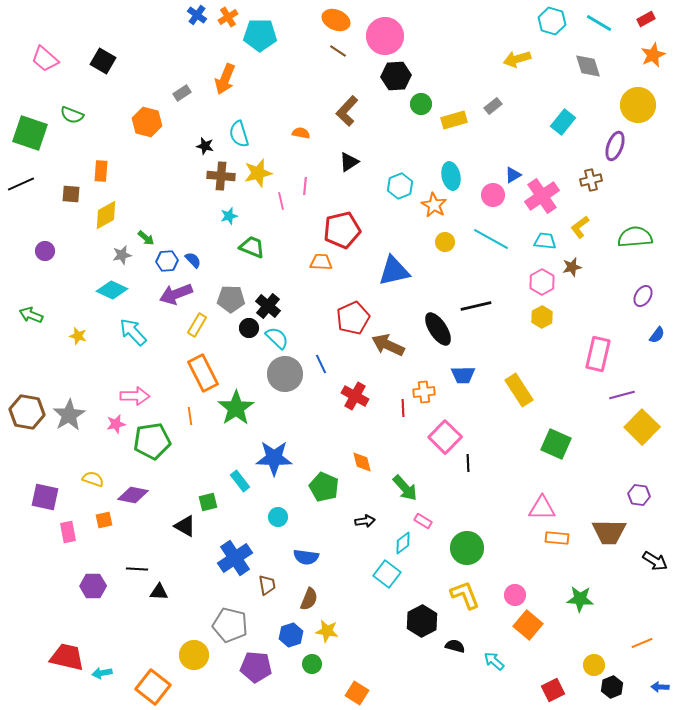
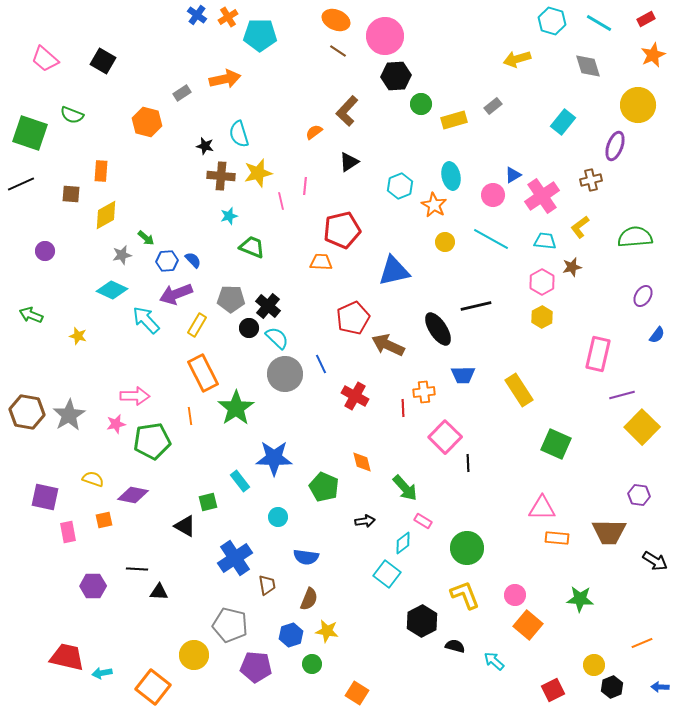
orange arrow at (225, 79): rotated 124 degrees counterclockwise
orange semicircle at (301, 133): moved 13 px right, 1 px up; rotated 48 degrees counterclockwise
cyan arrow at (133, 332): moved 13 px right, 12 px up
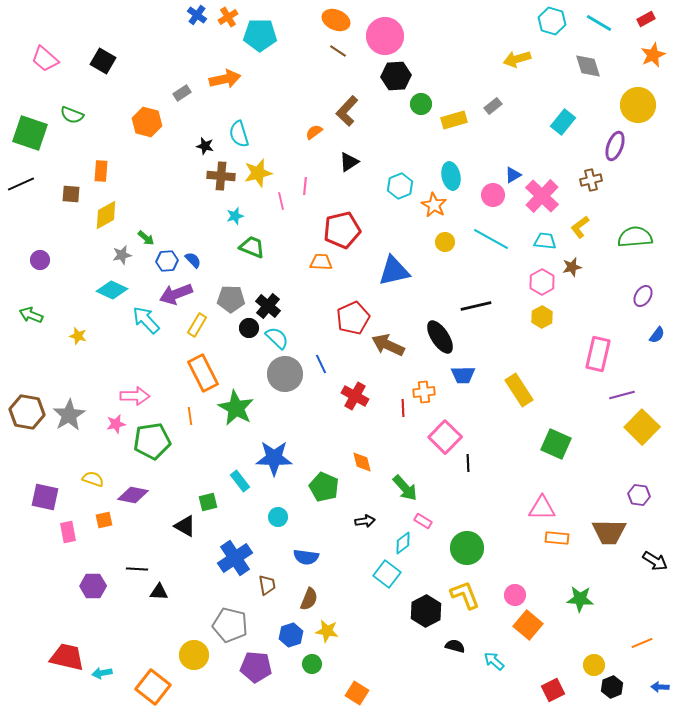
pink cross at (542, 196): rotated 12 degrees counterclockwise
cyan star at (229, 216): moved 6 px right
purple circle at (45, 251): moved 5 px left, 9 px down
black ellipse at (438, 329): moved 2 px right, 8 px down
green star at (236, 408): rotated 9 degrees counterclockwise
black hexagon at (422, 621): moved 4 px right, 10 px up
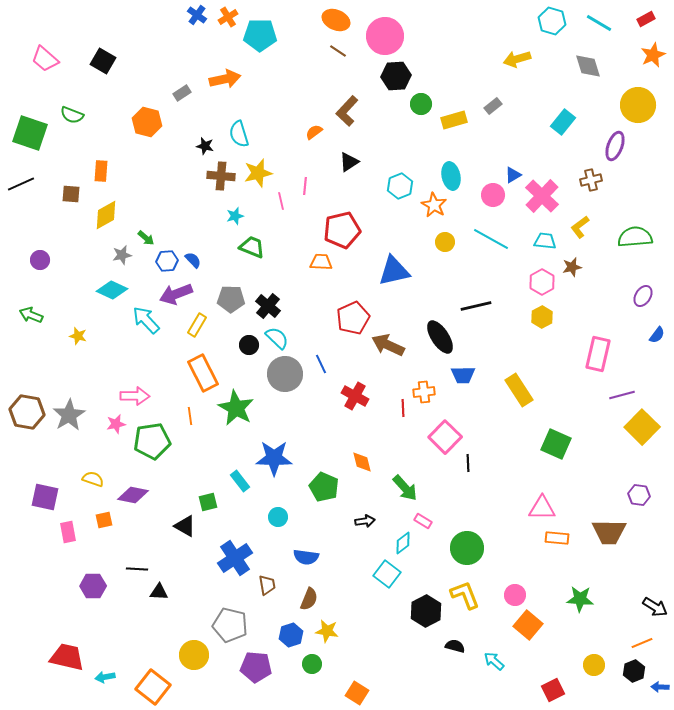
black circle at (249, 328): moved 17 px down
black arrow at (655, 561): moved 46 px down
cyan arrow at (102, 673): moved 3 px right, 4 px down
black hexagon at (612, 687): moved 22 px right, 16 px up
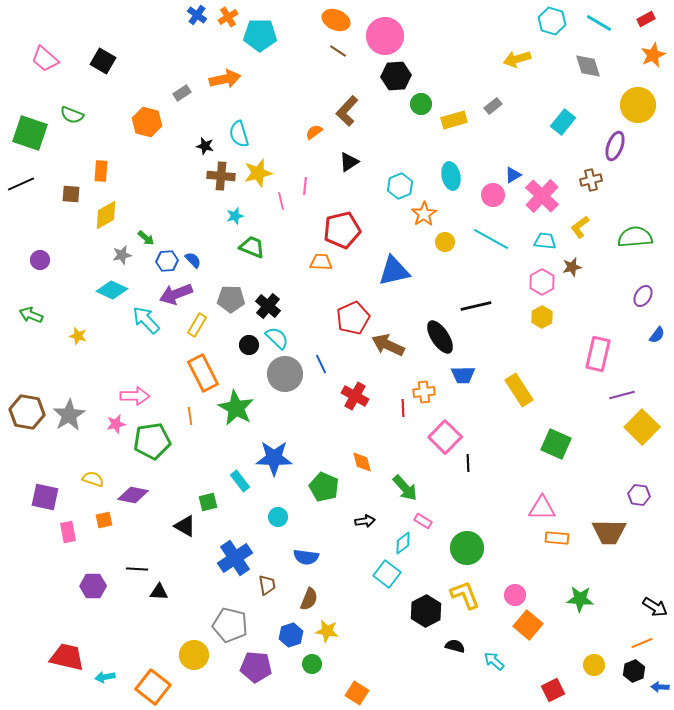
orange star at (434, 205): moved 10 px left, 9 px down; rotated 10 degrees clockwise
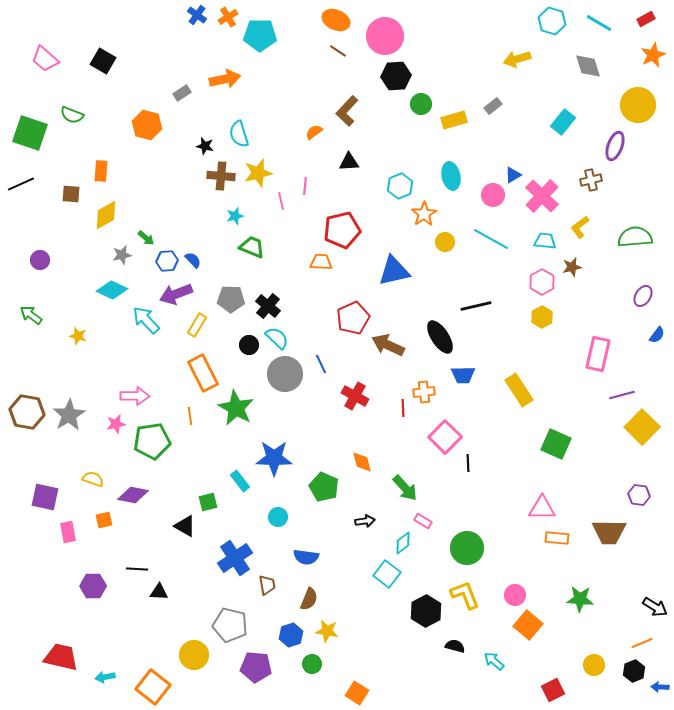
orange hexagon at (147, 122): moved 3 px down
black triangle at (349, 162): rotated 30 degrees clockwise
green arrow at (31, 315): rotated 15 degrees clockwise
red trapezoid at (67, 657): moved 6 px left
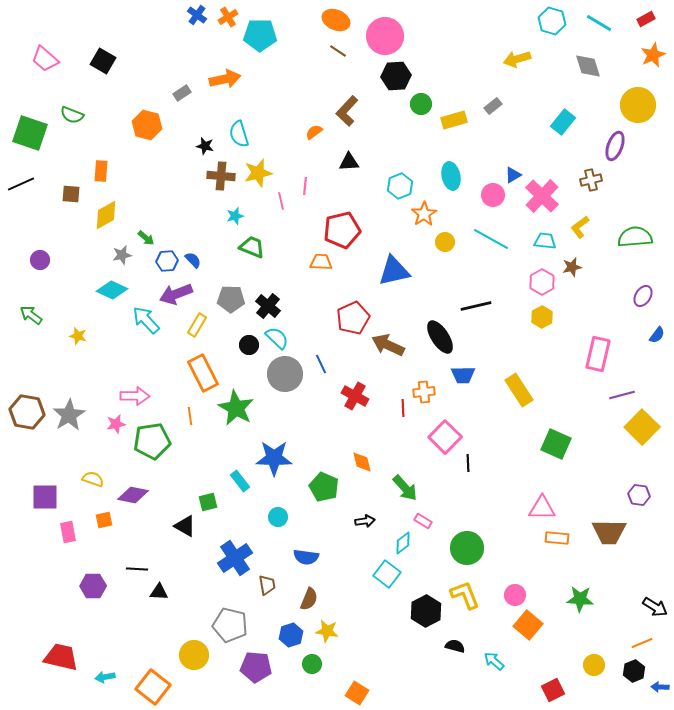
purple square at (45, 497): rotated 12 degrees counterclockwise
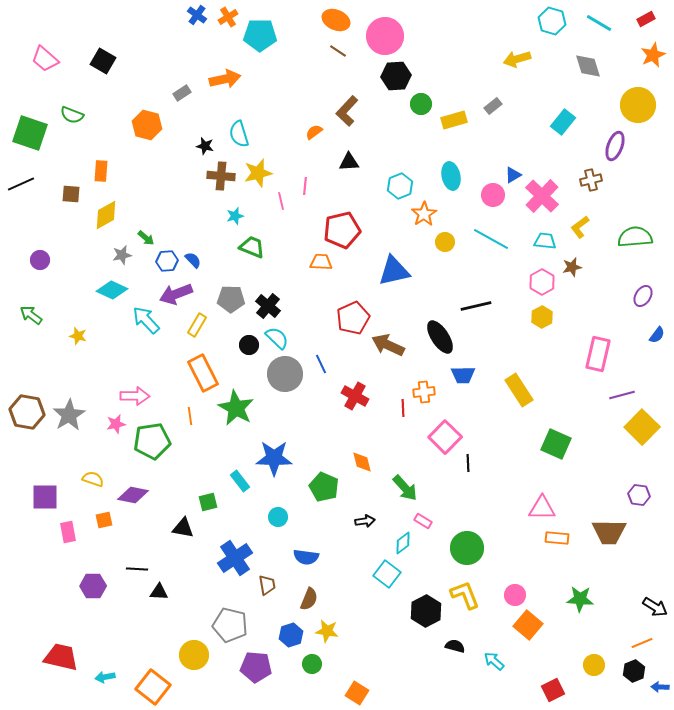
black triangle at (185, 526): moved 2 px left, 2 px down; rotated 20 degrees counterclockwise
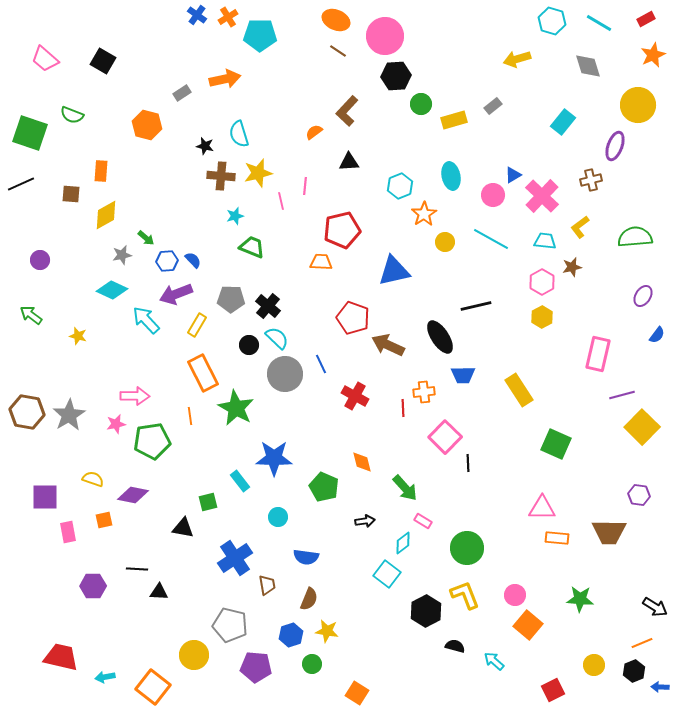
red pentagon at (353, 318): rotated 28 degrees counterclockwise
